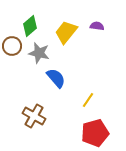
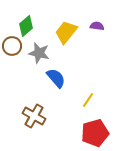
green diamond: moved 4 px left
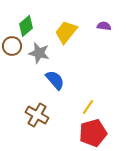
purple semicircle: moved 7 px right
blue semicircle: moved 1 px left, 2 px down
yellow line: moved 7 px down
brown cross: moved 3 px right, 1 px up
red pentagon: moved 2 px left
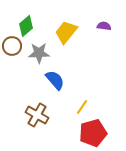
gray star: rotated 15 degrees counterclockwise
yellow line: moved 6 px left
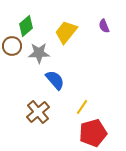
purple semicircle: rotated 120 degrees counterclockwise
brown cross: moved 1 px right, 3 px up; rotated 20 degrees clockwise
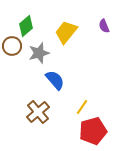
gray star: rotated 15 degrees counterclockwise
red pentagon: moved 2 px up
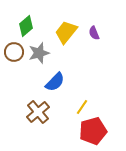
purple semicircle: moved 10 px left, 7 px down
brown circle: moved 2 px right, 6 px down
blue semicircle: moved 2 px down; rotated 85 degrees clockwise
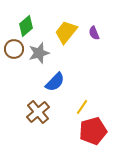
brown circle: moved 3 px up
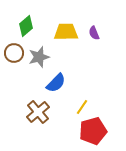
yellow trapezoid: rotated 50 degrees clockwise
brown circle: moved 4 px down
gray star: moved 4 px down
blue semicircle: moved 1 px right, 1 px down
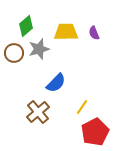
gray star: moved 8 px up
red pentagon: moved 2 px right, 1 px down; rotated 12 degrees counterclockwise
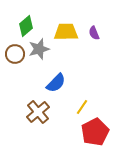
brown circle: moved 1 px right, 1 px down
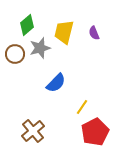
green diamond: moved 1 px right, 1 px up
yellow trapezoid: moved 2 px left; rotated 75 degrees counterclockwise
gray star: moved 1 px right, 1 px up
brown cross: moved 5 px left, 19 px down
